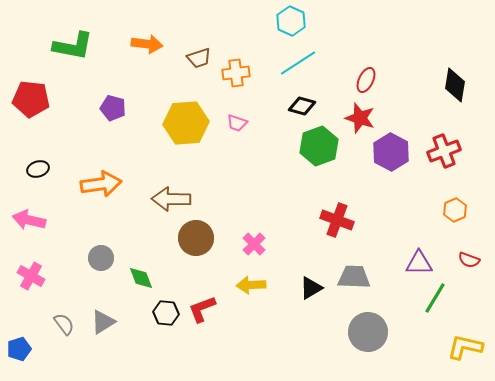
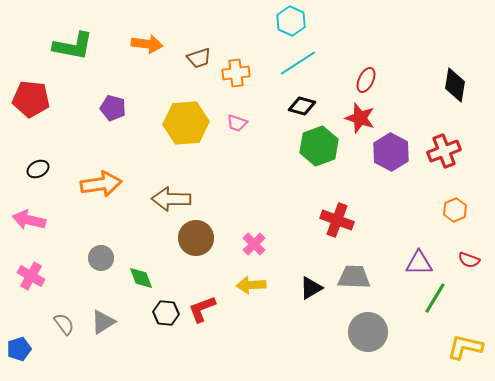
black ellipse at (38, 169): rotated 10 degrees counterclockwise
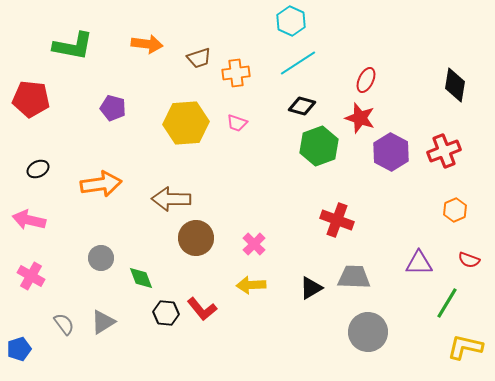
green line at (435, 298): moved 12 px right, 5 px down
red L-shape at (202, 309): rotated 108 degrees counterclockwise
